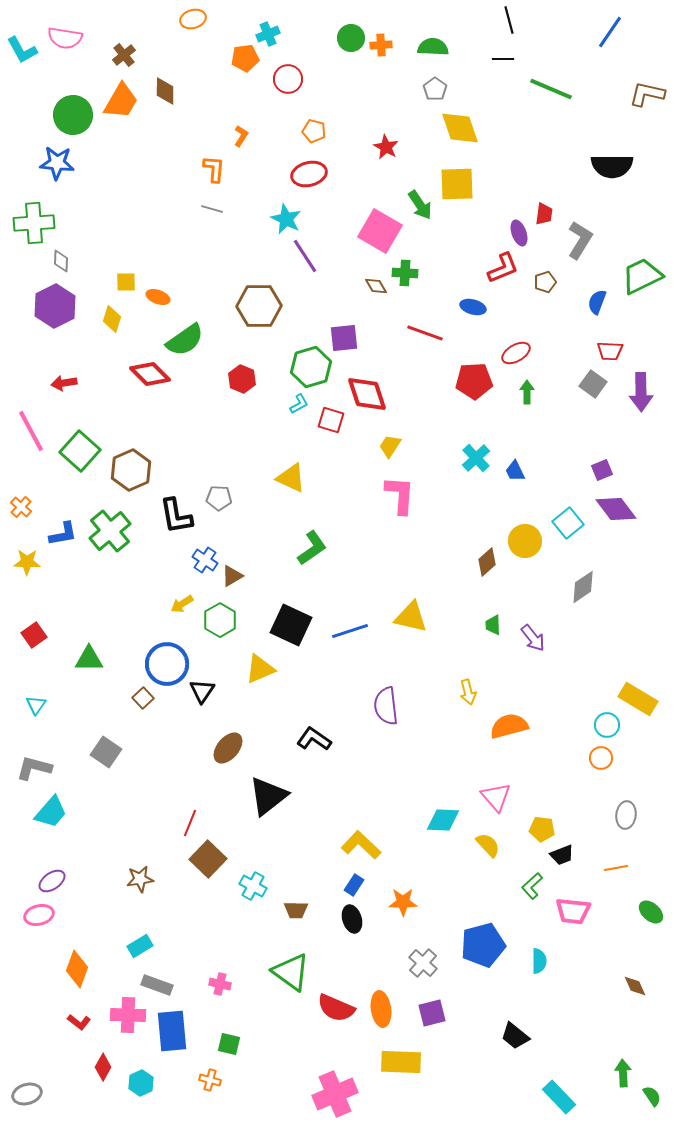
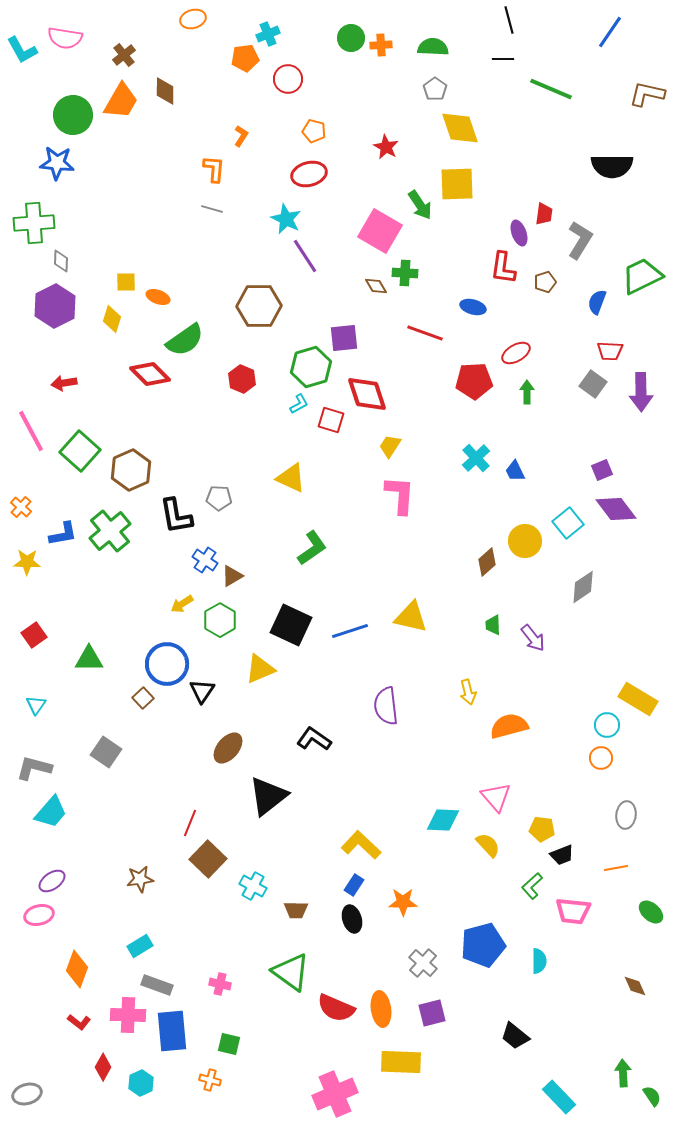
red L-shape at (503, 268): rotated 120 degrees clockwise
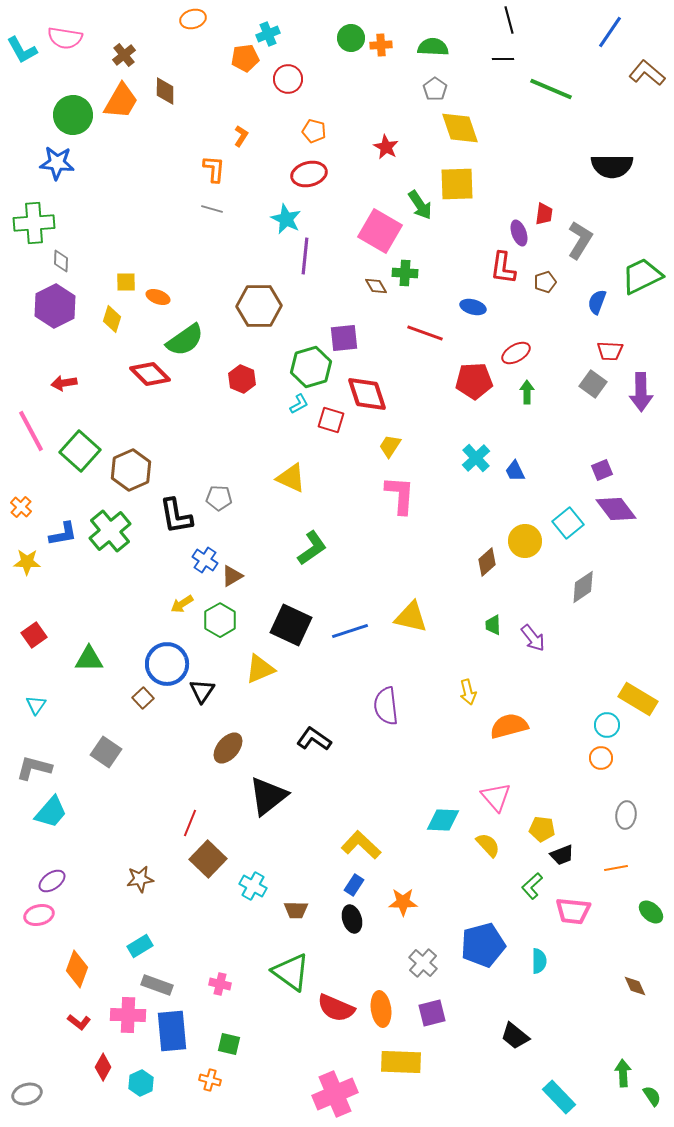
brown L-shape at (647, 94): moved 21 px up; rotated 27 degrees clockwise
purple line at (305, 256): rotated 39 degrees clockwise
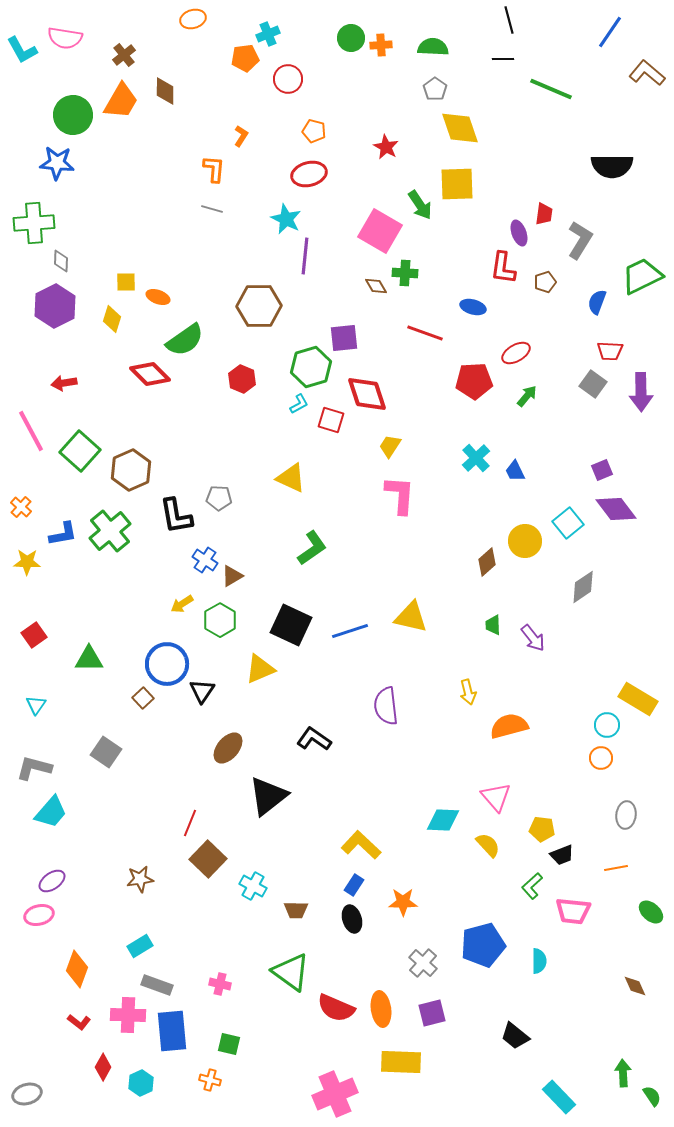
green arrow at (527, 392): moved 4 px down; rotated 40 degrees clockwise
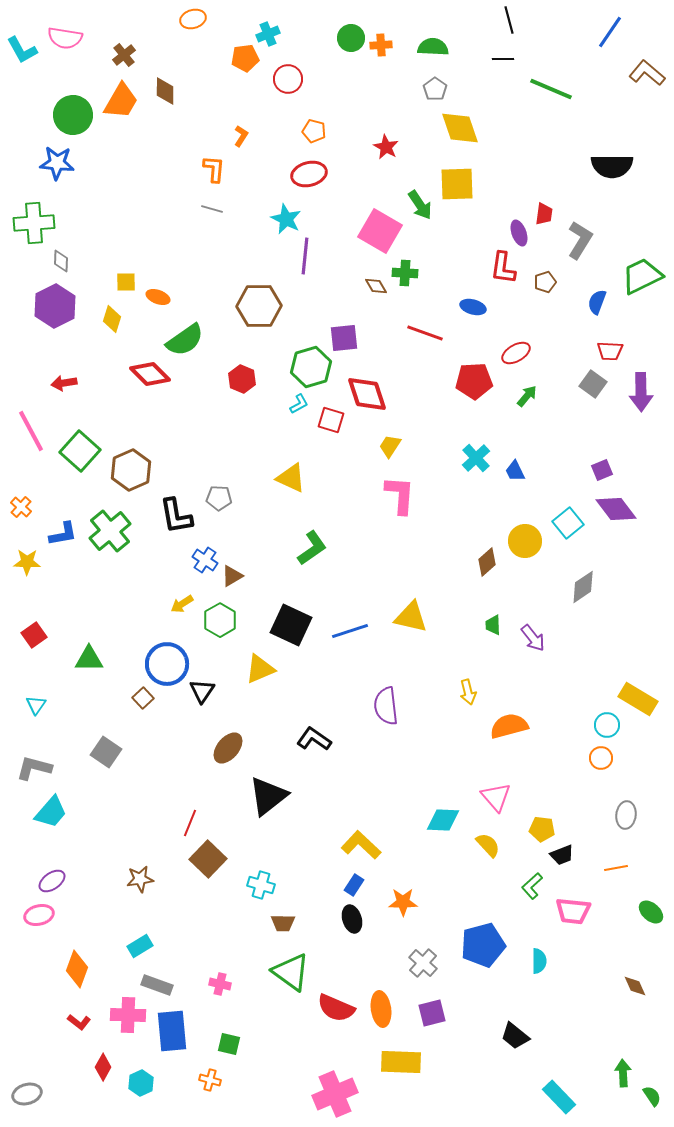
cyan cross at (253, 886): moved 8 px right, 1 px up; rotated 12 degrees counterclockwise
brown trapezoid at (296, 910): moved 13 px left, 13 px down
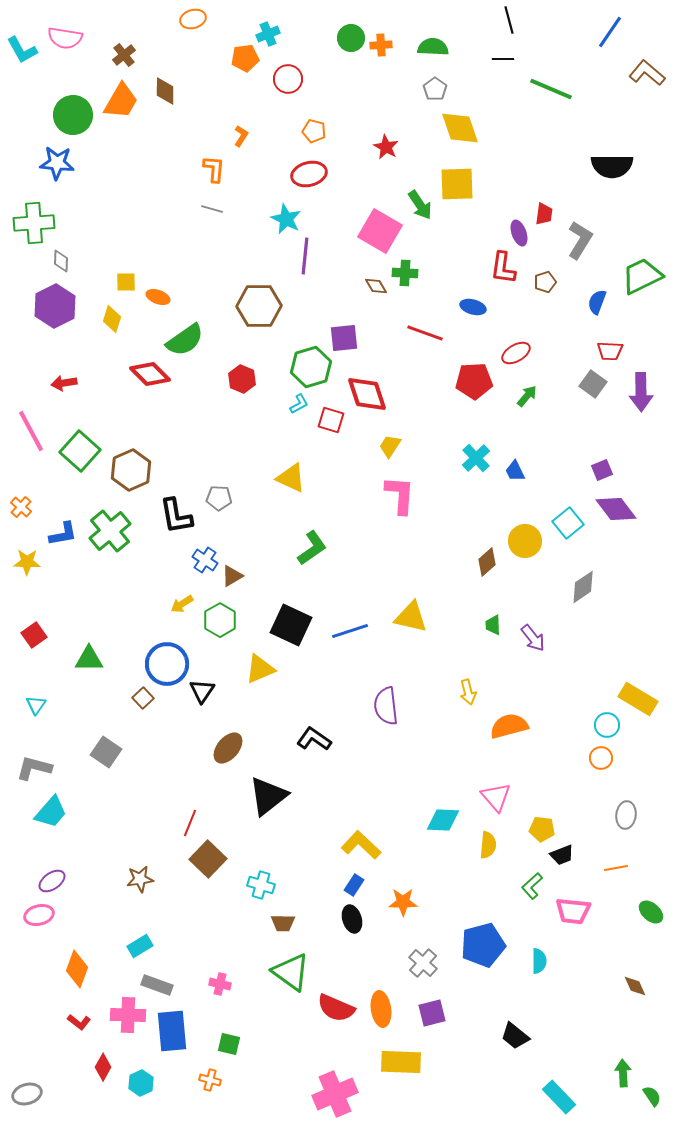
yellow semicircle at (488, 845): rotated 48 degrees clockwise
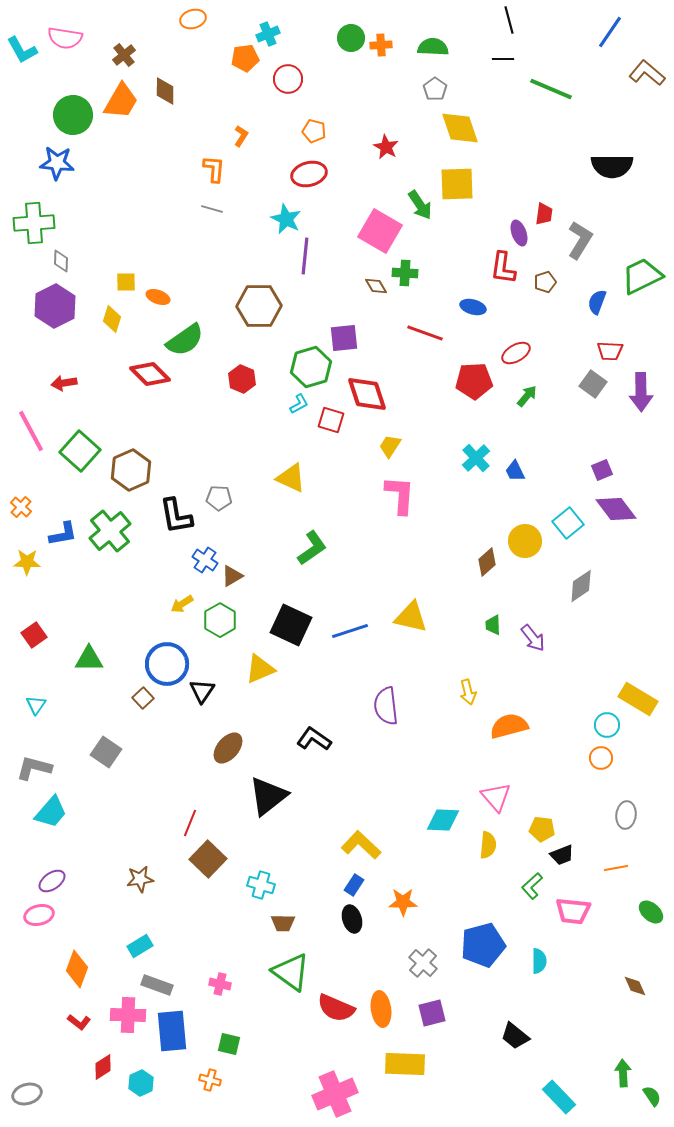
gray diamond at (583, 587): moved 2 px left, 1 px up
yellow rectangle at (401, 1062): moved 4 px right, 2 px down
red diamond at (103, 1067): rotated 28 degrees clockwise
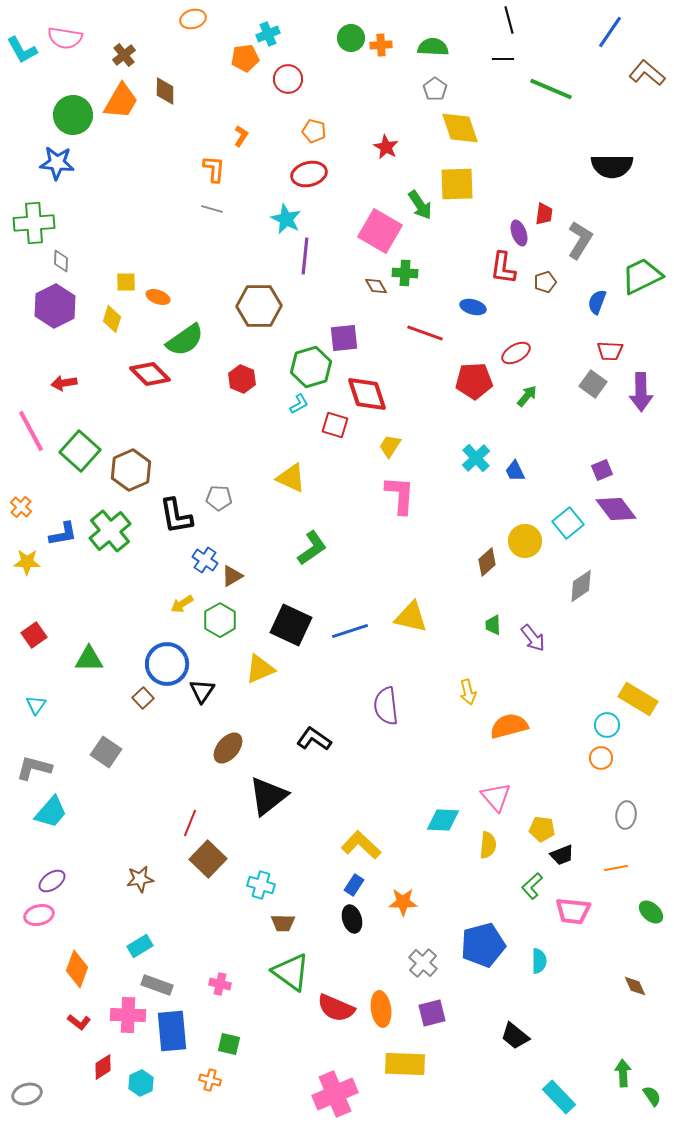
red square at (331, 420): moved 4 px right, 5 px down
